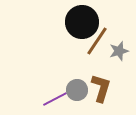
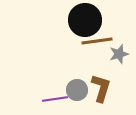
black circle: moved 3 px right, 2 px up
brown line: rotated 48 degrees clockwise
gray star: moved 3 px down
purple line: rotated 20 degrees clockwise
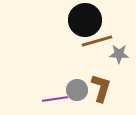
brown line: rotated 8 degrees counterclockwise
gray star: rotated 18 degrees clockwise
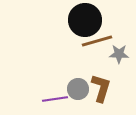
gray circle: moved 1 px right, 1 px up
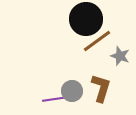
black circle: moved 1 px right, 1 px up
brown line: rotated 20 degrees counterclockwise
gray star: moved 1 px right, 2 px down; rotated 18 degrees clockwise
gray circle: moved 6 px left, 2 px down
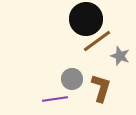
gray circle: moved 12 px up
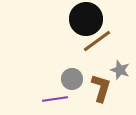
gray star: moved 14 px down
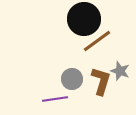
black circle: moved 2 px left
gray star: moved 1 px down
brown L-shape: moved 7 px up
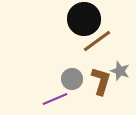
purple line: rotated 15 degrees counterclockwise
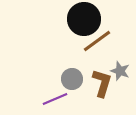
brown L-shape: moved 1 px right, 2 px down
